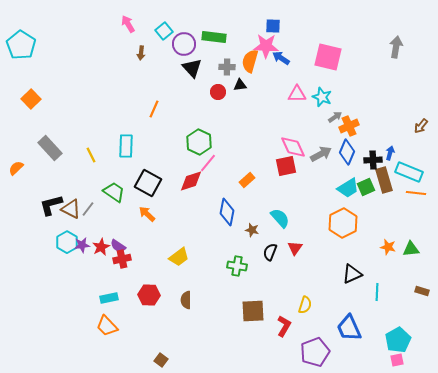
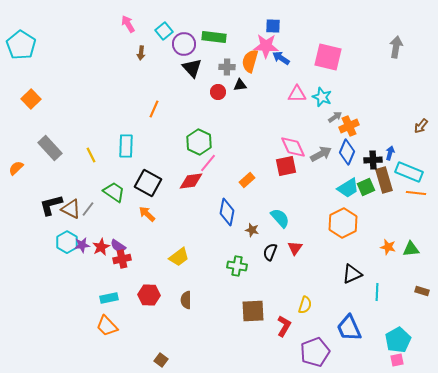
red diamond at (191, 181): rotated 10 degrees clockwise
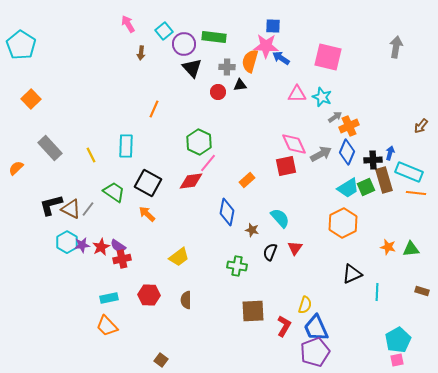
pink diamond at (293, 147): moved 1 px right, 3 px up
blue trapezoid at (349, 328): moved 33 px left
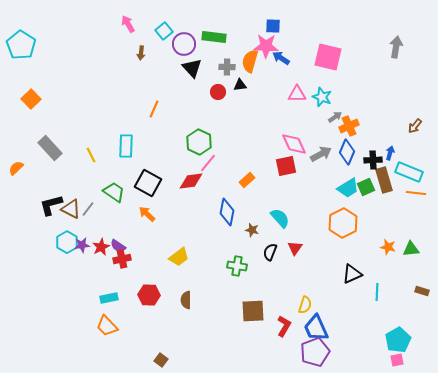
brown arrow at (421, 126): moved 6 px left
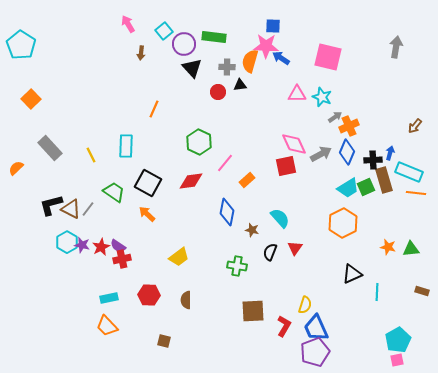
pink line at (208, 163): moved 17 px right
purple star at (82, 245): rotated 21 degrees clockwise
brown square at (161, 360): moved 3 px right, 19 px up; rotated 24 degrees counterclockwise
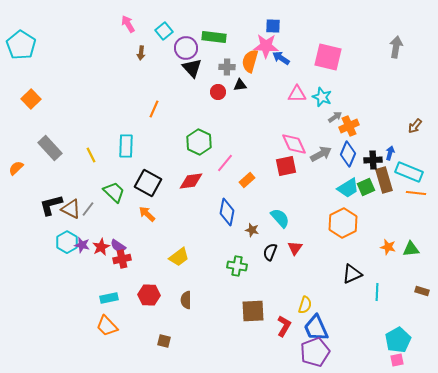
purple circle at (184, 44): moved 2 px right, 4 px down
blue diamond at (347, 152): moved 1 px right, 2 px down
green trapezoid at (114, 192): rotated 10 degrees clockwise
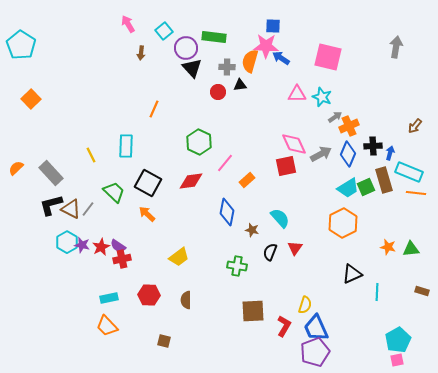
gray rectangle at (50, 148): moved 1 px right, 25 px down
black cross at (373, 160): moved 14 px up
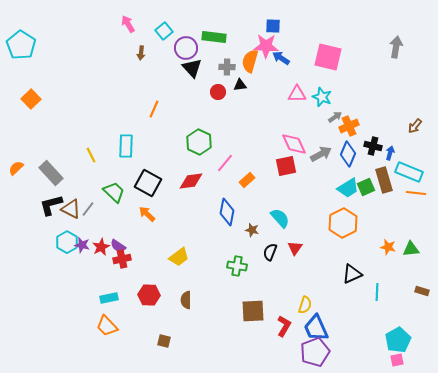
black cross at (373, 146): rotated 18 degrees clockwise
